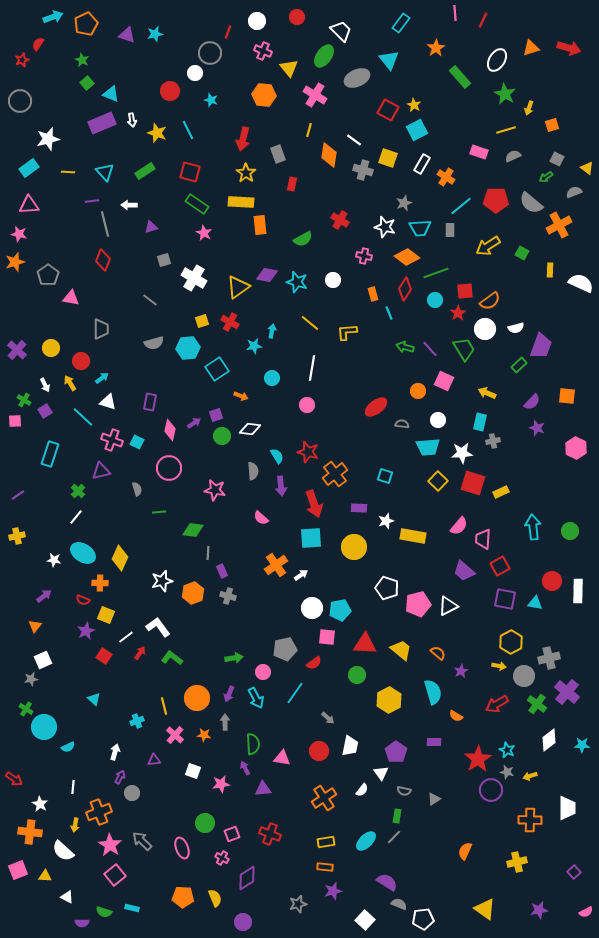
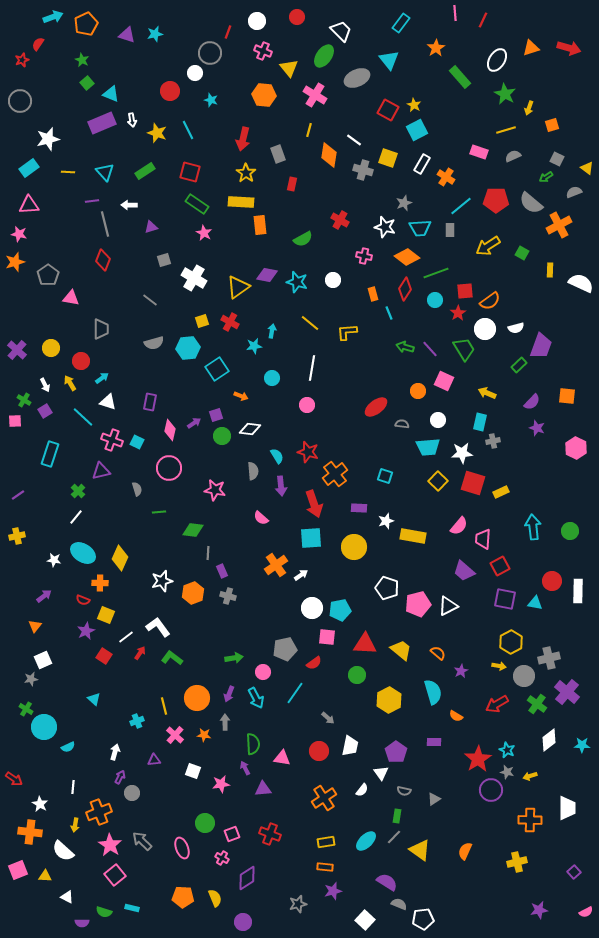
yellow triangle at (485, 909): moved 65 px left, 59 px up
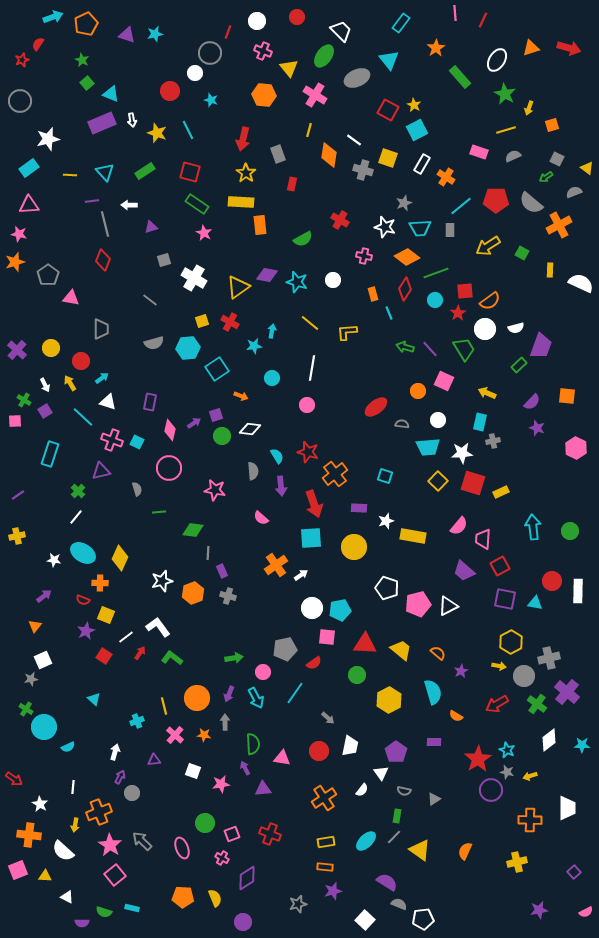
yellow line at (68, 172): moved 2 px right, 3 px down
orange cross at (30, 832): moved 1 px left, 3 px down
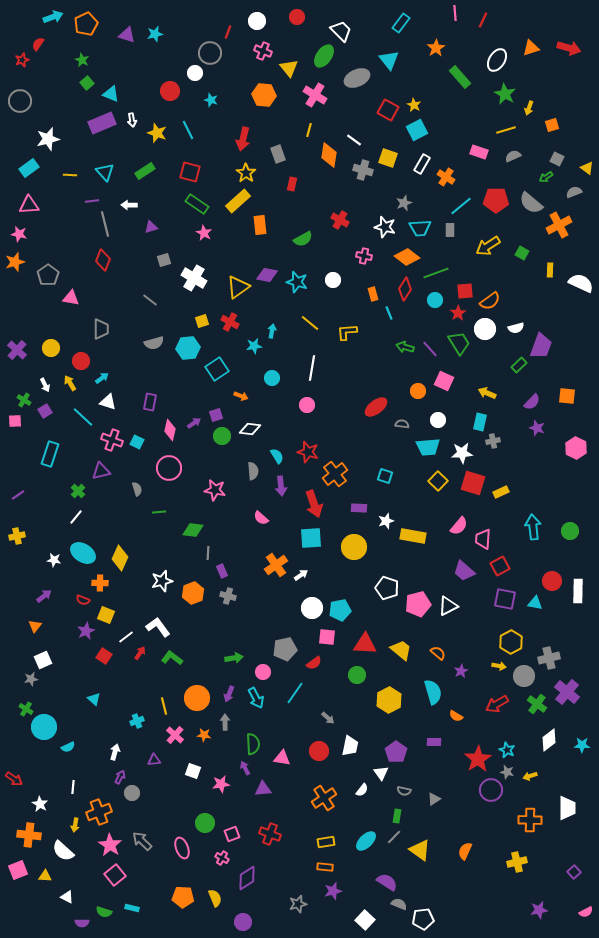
yellow rectangle at (241, 202): moved 3 px left, 1 px up; rotated 45 degrees counterclockwise
green trapezoid at (464, 349): moved 5 px left, 6 px up
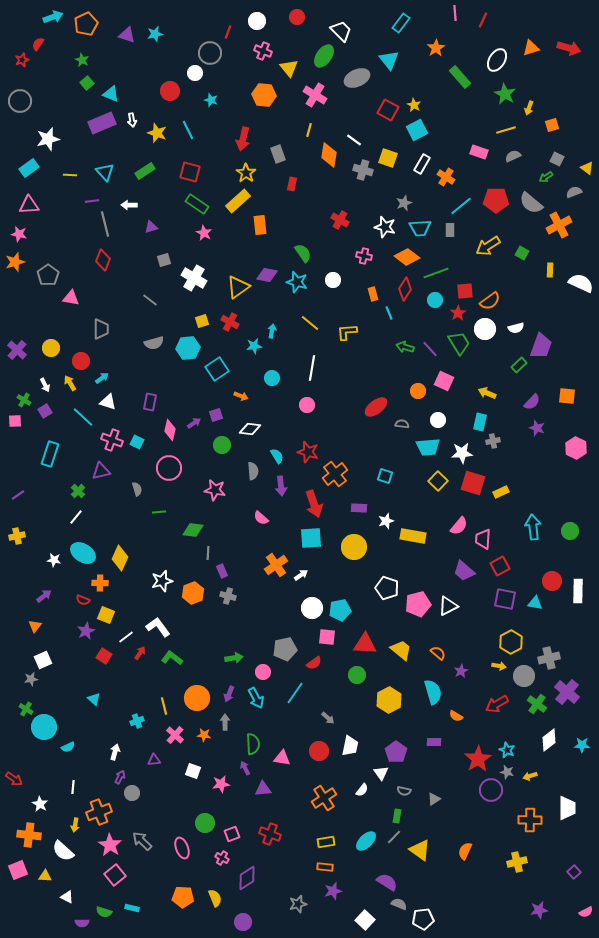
green semicircle at (303, 239): moved 14 px down; rotated 96 degrees counterclockwise
green circle at (222, 436): moved 9 px down
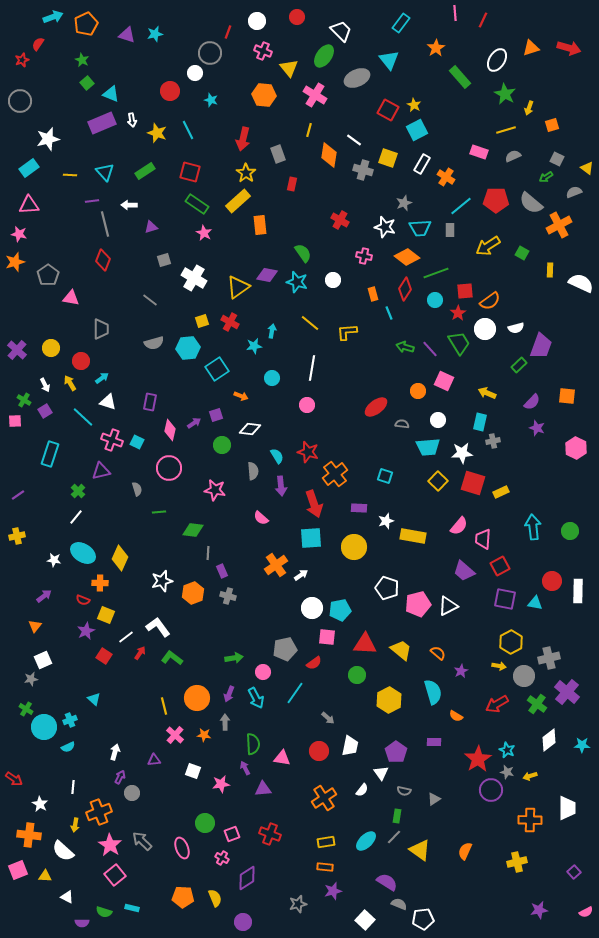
cyan cross at (137, 721): moved 67 px left, 1 px up
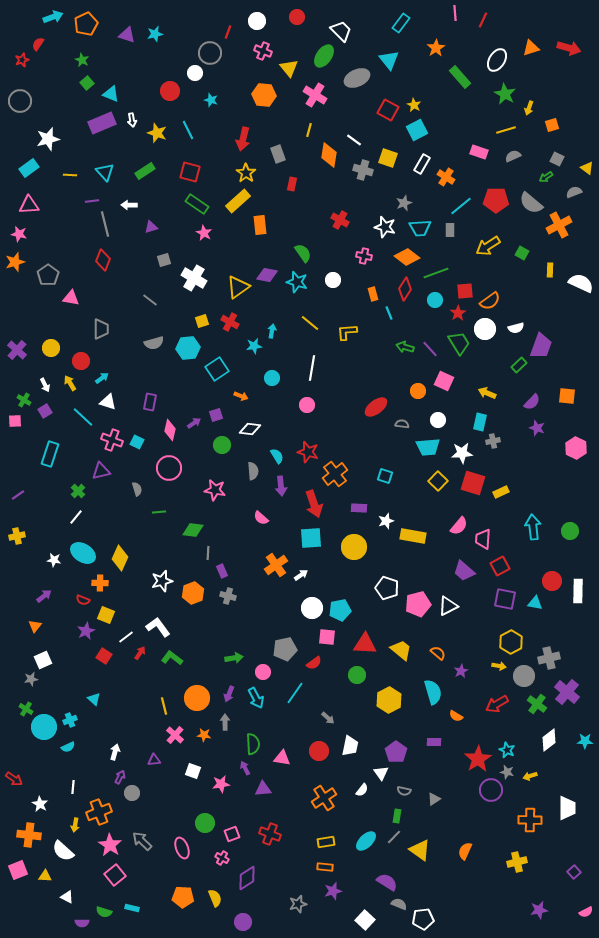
cyan star at (582, 745): moved 3 px right, 4 px up
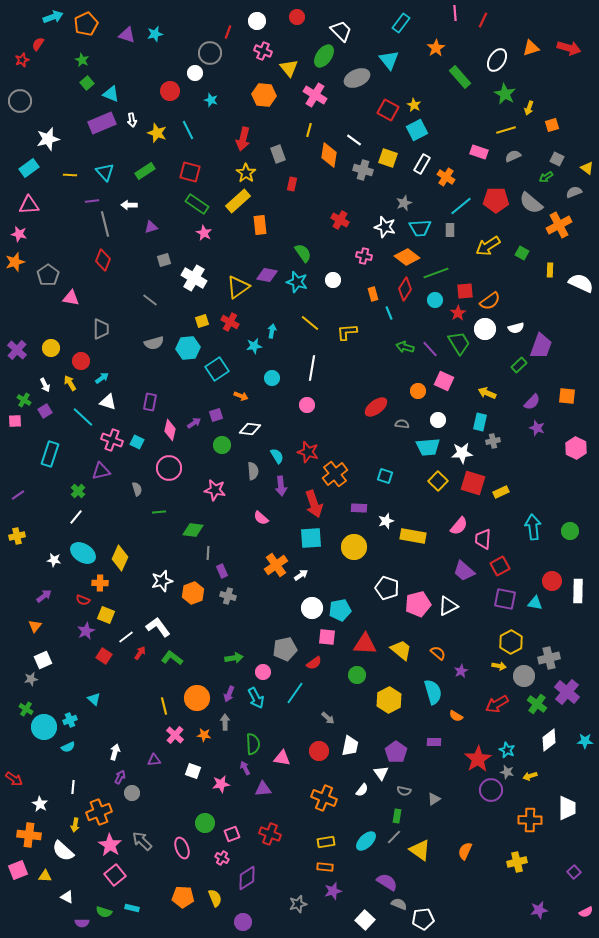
orange cross at (324, 798): rotated 35 degrees counterclockwise
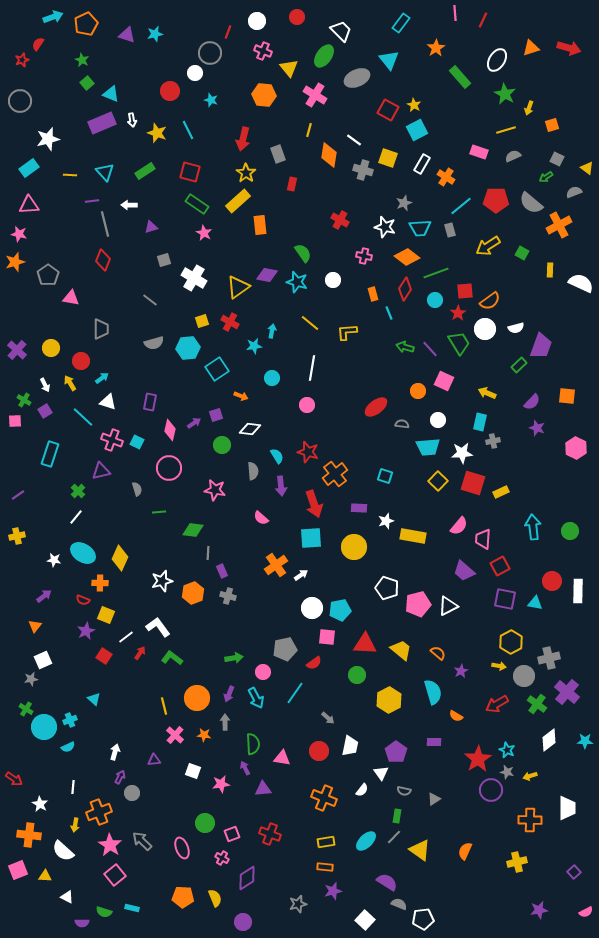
gray rectangle at (450, 230): rotated 16 degrees counterclockwise
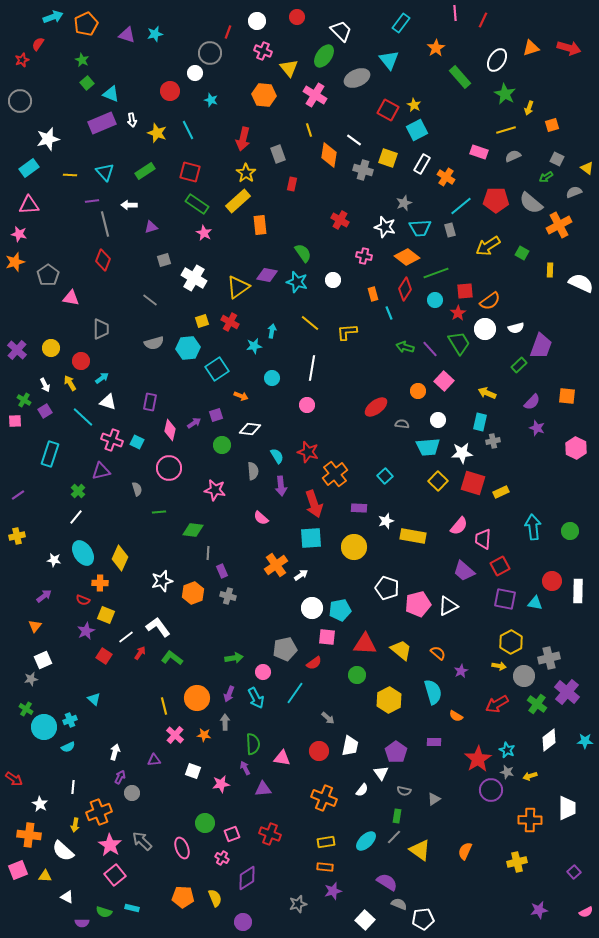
yellow line at (309, 130): rotated 32 degrees counterclockwise
pink square at (444, 381): rotated 18 degrees clockwise
cyan square at (385, 476): rotated 28 degrees clockwise
cyan ellipse at (83, 553): rotated 25 degrees clockwise
